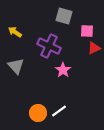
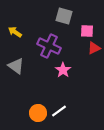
gray triangle: rotated 12 degrees counterclockwise
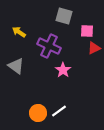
yellow arrow: moved 4 px right
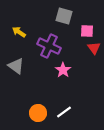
red triangle: rotated 40 degrees counterclockwise
white line: moved 5 px right, 1 px down
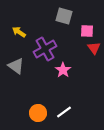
purple cross: moved 4 px left, 3 px down; rotated 35 degrees clockwise
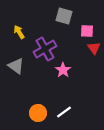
yellow arrow: rotated 24 degrees clockwise
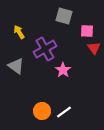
orange circle: moved 4 px right, 2 px up
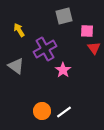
gray square: rotated 30 degrees counterclockwise
yellow arrow: moved 2 px up
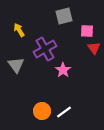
gray triangle: moved 1 px up; rotated 18 degrees clockwise
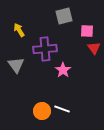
purple cross: rotated 25 degrees clockwise
white line: moved 2 px left, 3 px up; rotated 56 degrees clockwise
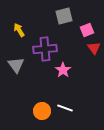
pink square: moved 1 px up; rotated 24 degrees counterclockwise
white line: moved 3 px right, 1 px up
